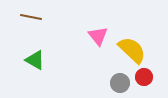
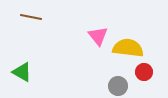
yellow semicircle: moved 4 px left, 2 px up; rotated 36 degrees counterclockwise
green triangle: moved 13 px left, 12 px down
red circle: moved 5 px up
gray circle: moved 2 px left, 3 px down
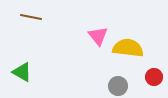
red circle: moved 10 px right, 5 px down
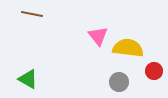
brown line: moved 1 px right, 3 px up
green triangle: moved 6 px right, 7 px down
red circle: moved 6 px up
gray circle: moved 1 px right, 4 px up
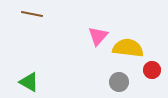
pink triangle: rotated 20 degrees clockwise
red circle: moved 2 px left, 1 px up
green triangle: moved 1 px right, 3 px down
